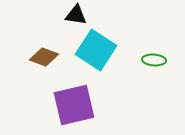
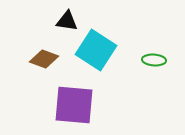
black triangle: moved 9 px left, 6 px down
brown diamond: moved 2 px down
purple square: rotated 18 degrees clockwise
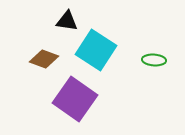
purple square: moved 1 px right, 6 px up; rotated 30 degrees clockwise
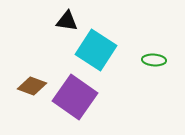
brown diamond: moved 12 px left, 27 px down
purple square: moved 2 px up
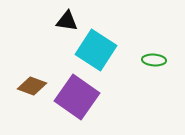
purple square: moved 2 px right
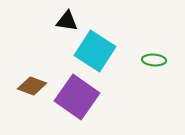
cyan square: moved 1 px left, 1 px down
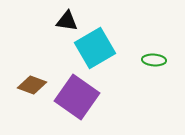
cyan square: moved 3 px up; rotated 27 degrees clockwise
brown diamond: moved 1 px up
